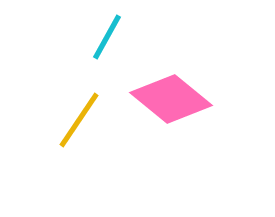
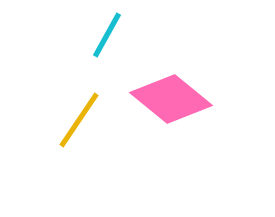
cyan line: moved 2 px up
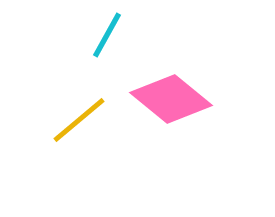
yellow line: rotated 16 degrees clockwise
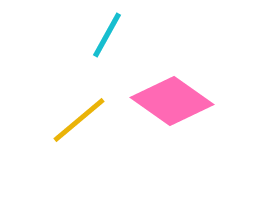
pink diamond: moved 1 px right, 2 px down; rotated 4 degrees counterclockwise
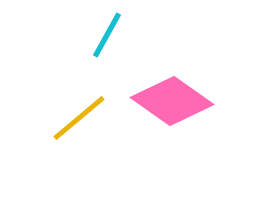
yellow line: moved 2 px up
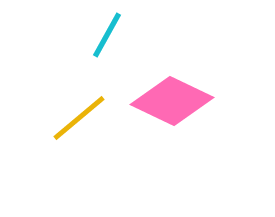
pink diamond: rotated 10 degrees counterclockwise
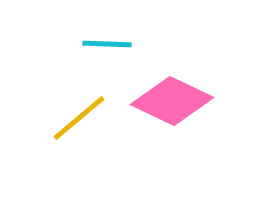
cyan line: moved 9 px down; rotated 63 degrees clockwise
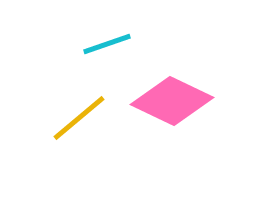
cyan line: rotated 21 degrees counterclockwise
